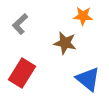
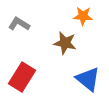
gray L-shape: moved 1 px left; rotated 75 degrees clockwise
red rectangle: moved 4 px down
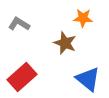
orange star: moved 2 px down
brown star: rotated 10 degrees clockwise
red rectangle: rotated 16 degrees clockwise
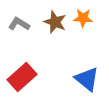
brown star: moved 10 px left, 21 px up
blue triangle: moved 1 px left
